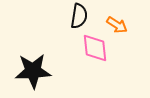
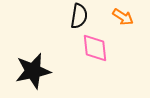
orange arrow: moved 6 px right, 8 px up
black star: rotated 9 degrees counterclockwise
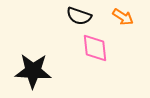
black semicircle: rotated 100 degrees clockwise
black star: rotated 15 degrees clockwise
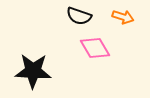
orange arrow: rotated 15 degrees counterclockwise
pink diamond: rotated 24 degrees counterclockwise
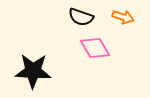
black semicircle: moved 2 px right, 1 px down
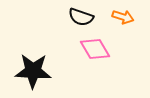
pink diamond: moved 1 px down
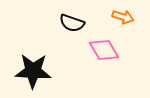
black semicircle: moved 9 px left, 6 px down
pink diamond: moved 9 px right, 1 px down
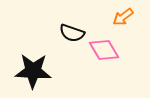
orange arrow: rotated 125 degrees clockwise
black semicircle: moved 10 px down
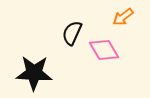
black semicircle: rotated 95 degrees clockwise
black star: moved 1 px right, 2 px down
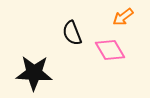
black semicircle: rotated 45 degrees counterclockwise
pink diamond: moved 6 px right
